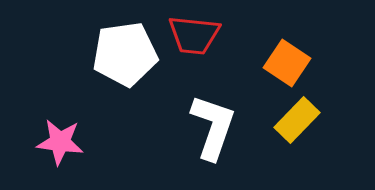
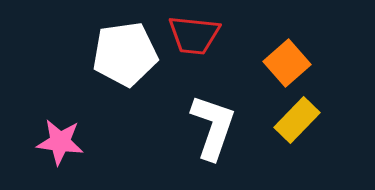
orange square: rotated 15 degrees clockwise
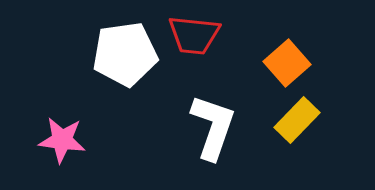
pink star: moved 2 px right, 2 px up
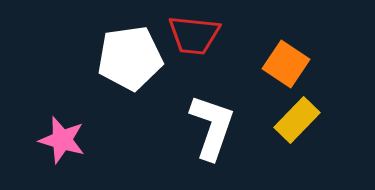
white pentagon: moved 5 px right, 4 px down
orange square: moved 1 px left, 1 px down; rotated 15 degrees counterclockwise
white L-shape: moved 1 px left
pink star: rotated 9 degrees clockwise
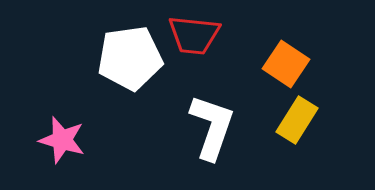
yellow rectangle: rotated 12 degrees counterclockwise
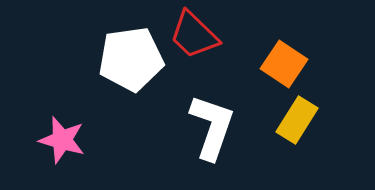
red trapezoid: rotated 38 degrees clockwise
white pentagon: moved 1 px right, 1 px down
orange square: moved 2 px left
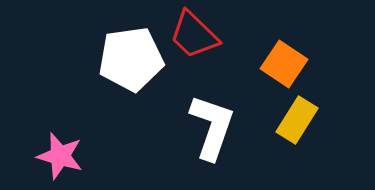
pink star: moved 2 px left, 16 px down
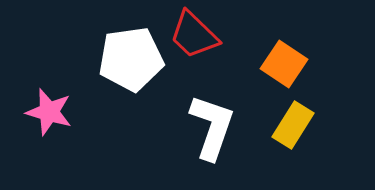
yellow rectangle: moved 4 px left, 5 px down
pink star: moved 11 px left, 44 px up
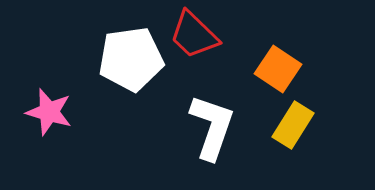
orange square: moved 6 px left, 5 px down
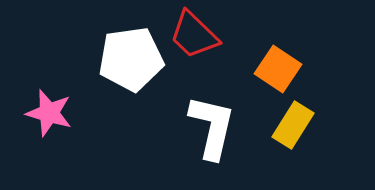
pink star: moved 1 px down
white L-shape: rotated 6 degrees counterclockwise
